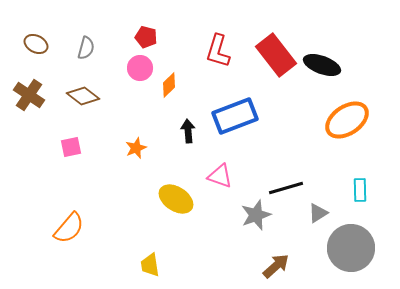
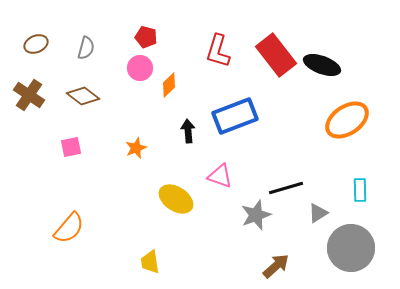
brown ellipse: rotated 50 degrees counterclockwise
yellow trapezoid: moved 3 px up
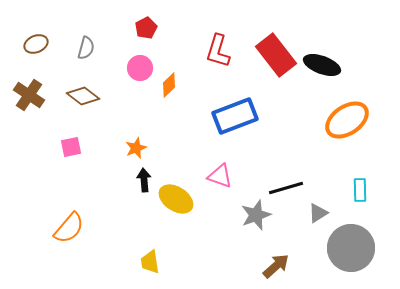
red pentagon: moved 9 px up; rotated 30 degrees clockwise
black arrow: moved 44 px left, 49 px down
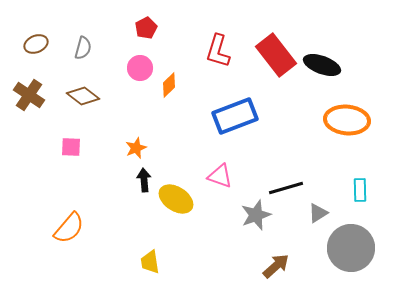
gray semicircle: moved 3 px left
orange ellipse: rotated 39 degrees clockwise
pink square: rotated 15 degrees clockwise
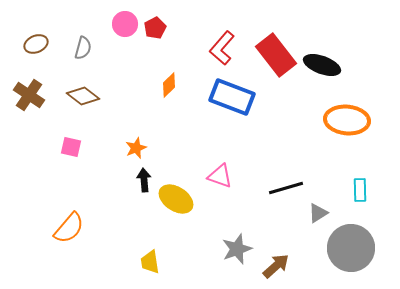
red pentagon: moved 9 px right
red L-shape: moved 4 px right, 3 px up; rotated 24 degrees clockwise
pink circle: moved 15 px left, 44 px up
blue rectangle: moved 3 px left, 19 px up; rotated 42 degrees clockwise
pink square: rotated 10 degrees clockwise
gray star: moved 19 px left, 34 px down
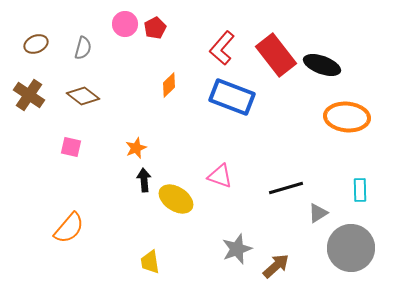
orange ellipse: moved 3 px up
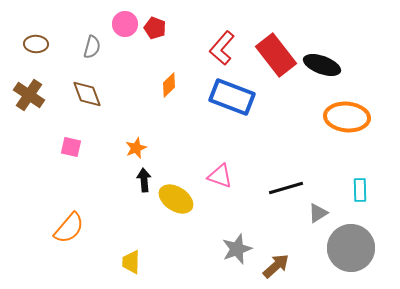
red pentagon: rotated 25 degrees counterclockwise
brown ellipse: rotated 25 degrees clockwise
gray semicircle: moved 9 px right, 1 px up
brown diamond: moved 4 px right, 2 px up; rotated 32 degrees clockwise
yellow trapezoid: moved 19 px left; rotated 10 degrees clockwise
